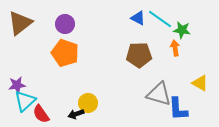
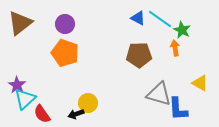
green star: rotated 18 degrees clockwise
purple star: rotated 30 degrees counterclockwise
cyan triangle: moved 2 px up
red semicircle: moved 1 px right
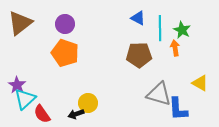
cyan line: moved 9 px down; rotated 55 degrees clockwise
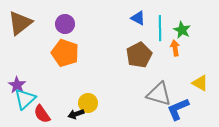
brown pentagon: rotated 25 degrees counterclockwise
blue L-shape: rotated 70 degrees clockwise
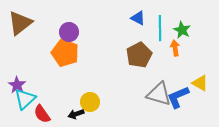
purple circle: moved 4 px right, 8 px down
yellow circle: moved 2 px right, 1 px up
blue L-shape: moved 12 px up
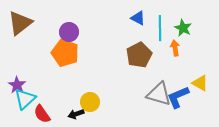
green star: moved 1 px right, 2 px up
